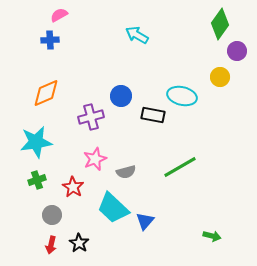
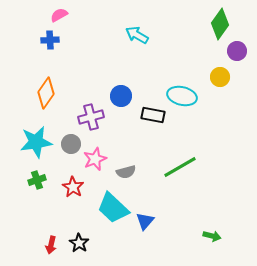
orange diamond: rotated 32 degrees counterclockwise
gray circle: moved 19 px right, 71 px up
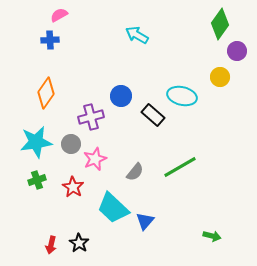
black rectangle: rotated 30 degrees clockwise
gray semicircle: moved 9 px right; rotated 36 degrees counterclockwise
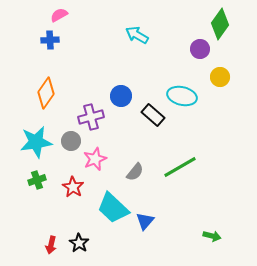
purple circle: moved 37 px left, 2 px up
gray circle: moved 3 px up
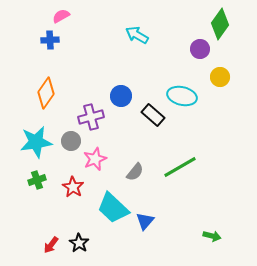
pink semicircle: moved 2 px right, 1 px down
red arrow: rotated 24 degrees clockwise
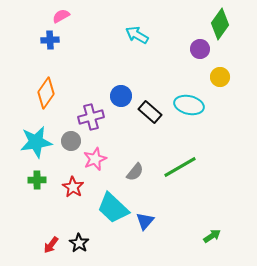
cyan ellipse: moved 7 px right, 9 px down
black rectangle: moved 3 px left, 3 px up
green cross: rotated 18 degrees clockwise
green arrow: rotated 48 degrees counterclockwise
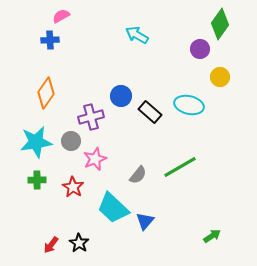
gray semicircle: moved 3 px right, 3 px down
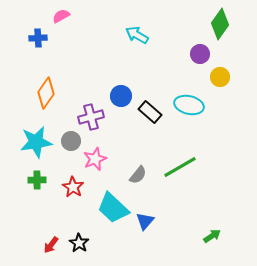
blue cross: moved 12 px left, 2 px up
purple circle: moved 5 px down
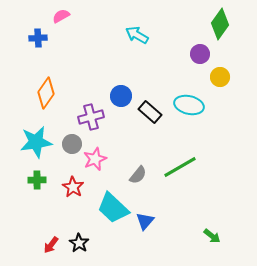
gray circle: moved 1 px right, 3 px down
green arrow: rotated 72 degrees clockwise
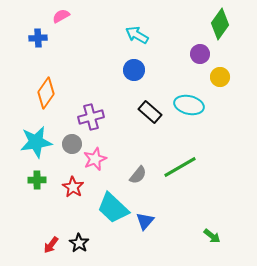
blue circle: moved 13 px right, 26 px up
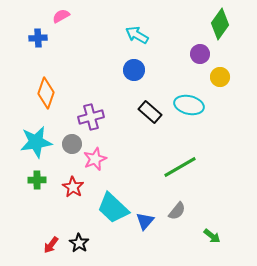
orange diamond: rotated 16 degrees counterclockwise
gray semicircle: moved 39 px right, 36 px down
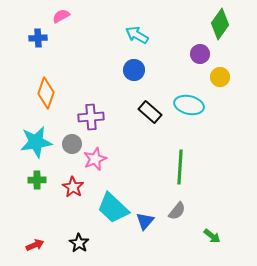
purple cross: rotated 10 degrees clockwise
green line: rotated 56 degrees counterclockwise
red arrow: moved 16 px left; rotated 150 degrees counterclockwise
